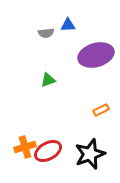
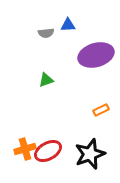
green triangle: moved 2 px left
orange cross: moved 2 px down
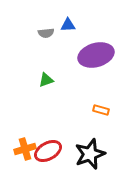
orange rectangle: rotated 42 degrees clockwise
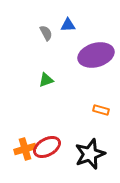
gray semicircle: rotated 112 degrees counterclockwise
red ellipse: moved 1 px left, 4 px up
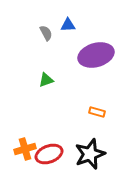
orange rectangle: moved 4 px left, 2 px down
red ellipse: moved 2 px right, 7 px down; rotated 8 degrees clockwise
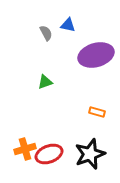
blue triangle: rotated 14 degrees clockwise
green triangle: moved 1 px left, 2 px down
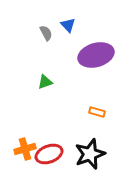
blue triangle: rotated 35 degrees clockwise
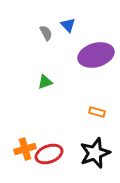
black star: moved 5 px right, 1 px up
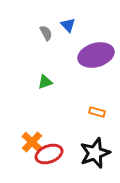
orange cross: moved 7 px right, 7 px up; rotated 30 degrees counterclockwise
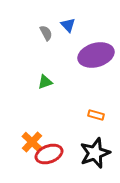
orange rectangle: moved 1 px left, 3 px down
